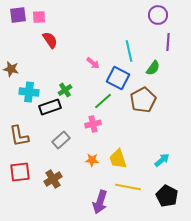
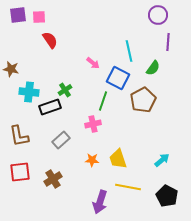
green line: rotated 30 degrees counterclockwise
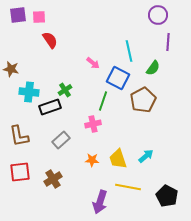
cyan arrow: moved 16 px left, 4 px up
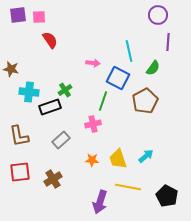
pink arrow: rotated 32 degrees counterclockwise
brown pentagon: moved 2 px right, 1 px down
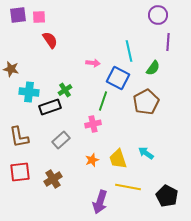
brown pentagon: moved 1 px right, 1 px down
brown L-shape: moved 1 px down
cyan arrow: moved 3 px up; rotated 105 degrees counterclockwise
orange star: rotated 24 degrees counterclockwise
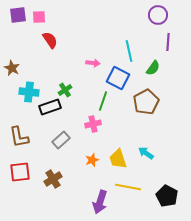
brown star: moved 1 px right, 1 px up; rotated 14 degrees clockwise
